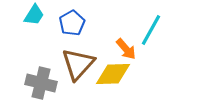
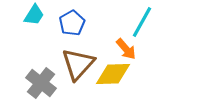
cyan line: moved 9 px left, 8 px up
gray cross: rotated 24 degrees clockwise
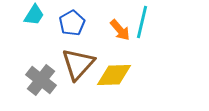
cyan line: rotated 16 degrees counterclockwise
orange arrow: moved 6 px left, 19 px up
yellow diamond: moved 1 px right, 1 px down
gray cross: moved 3 px up
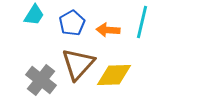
orange arrow: moved 12 px left; rotated 135 degrees clockwise
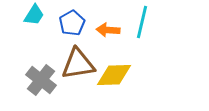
brown triangle: rotated 39 degrees clockwise
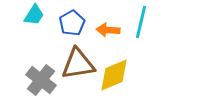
cyan line: moved 1 px left
yellow diamond: rotated 21 degrees counterclockwise
